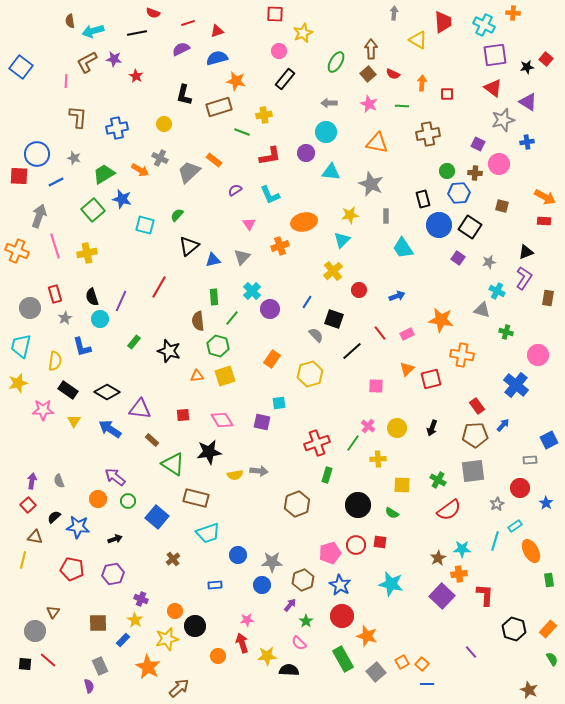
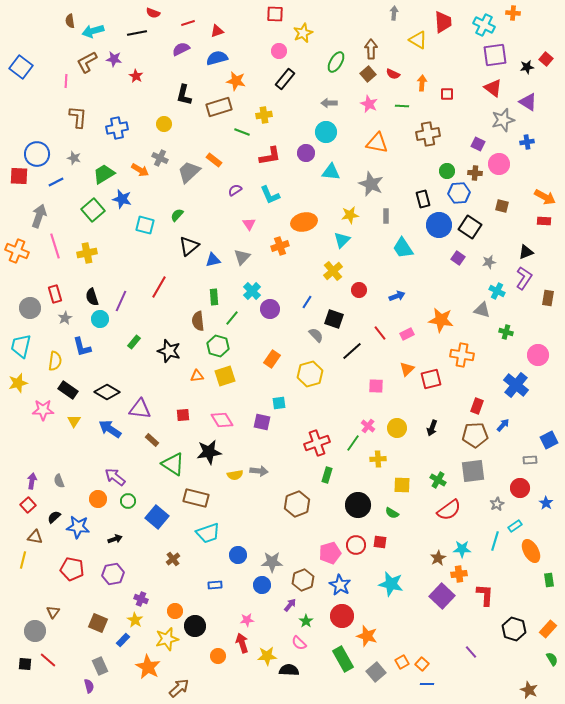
red rectangle at (477, 406): rotated 56 degrees clockwise
brown square at (98, 623): rotated 24 degrees clockwise
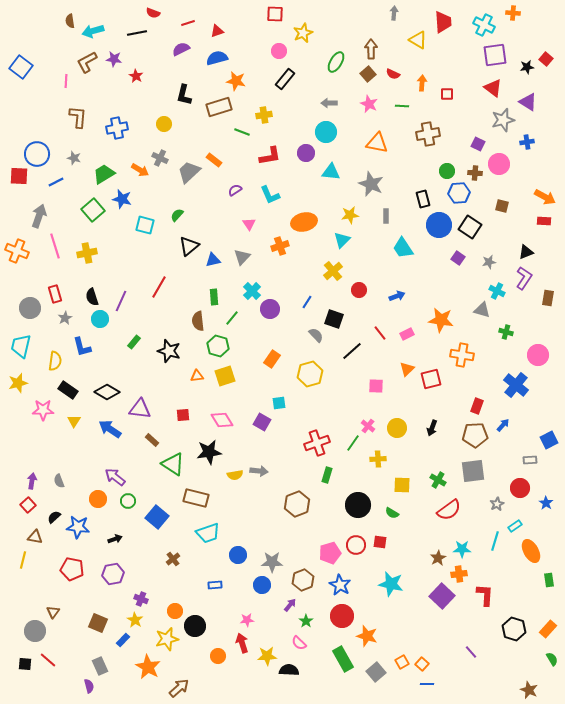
purple square at (262, 422): rotated 18 degrees clockwise
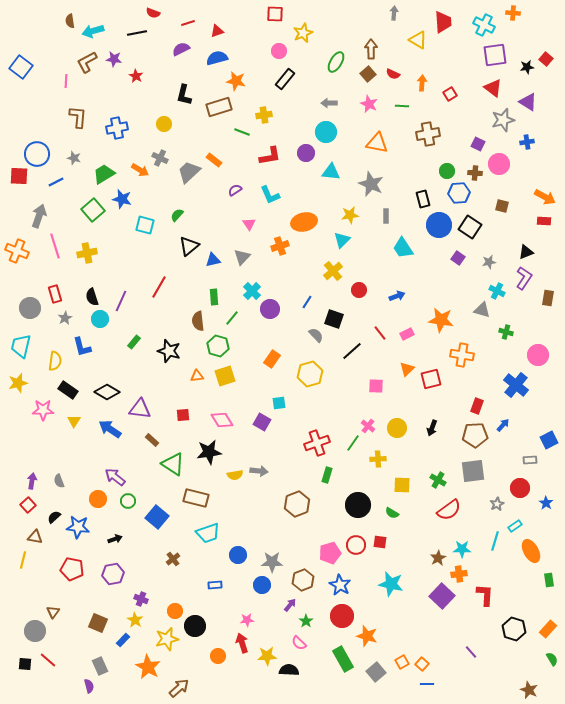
red square at (447, 94): moved 3 px right; rotated 32 degrees counterclockwise
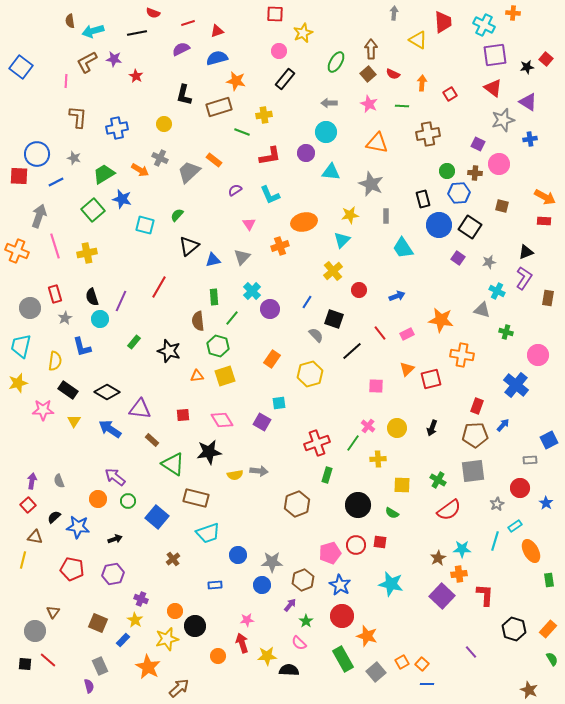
blue cross at (527, 142): moved 3 px right, 3 px up
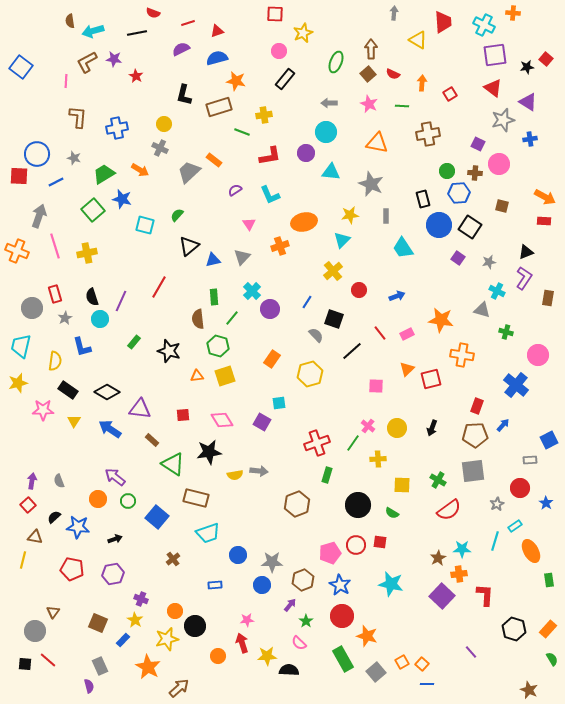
green ellipse at (336, 62): rotated 10 degrees counterclockwise
gray cross at (160, 158): moved 10 px up
gray circle at (30, 308): moved 2 px right
brown semicircle at (198, 321): moved 2 px up
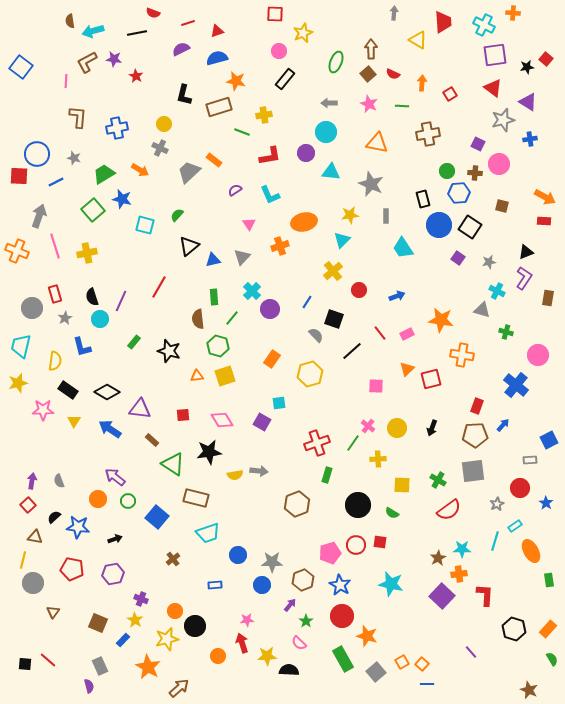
gray circle at (35, 631): moved 2 px left, 48 px up
